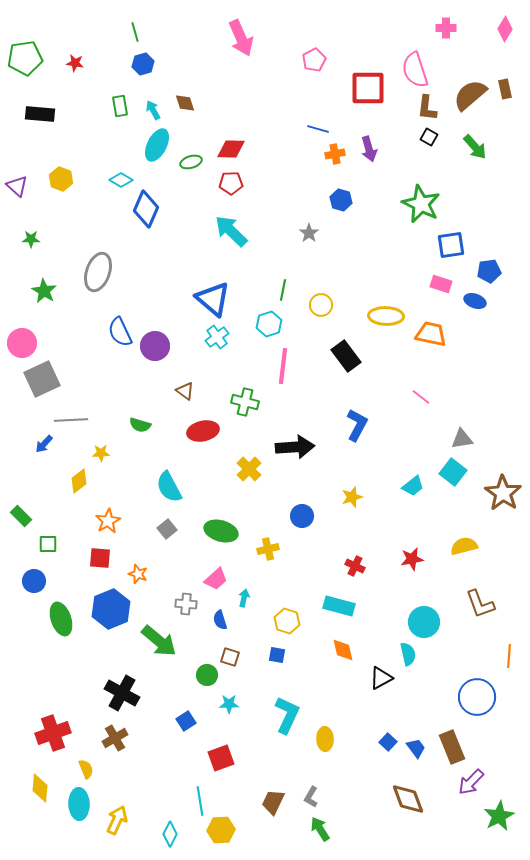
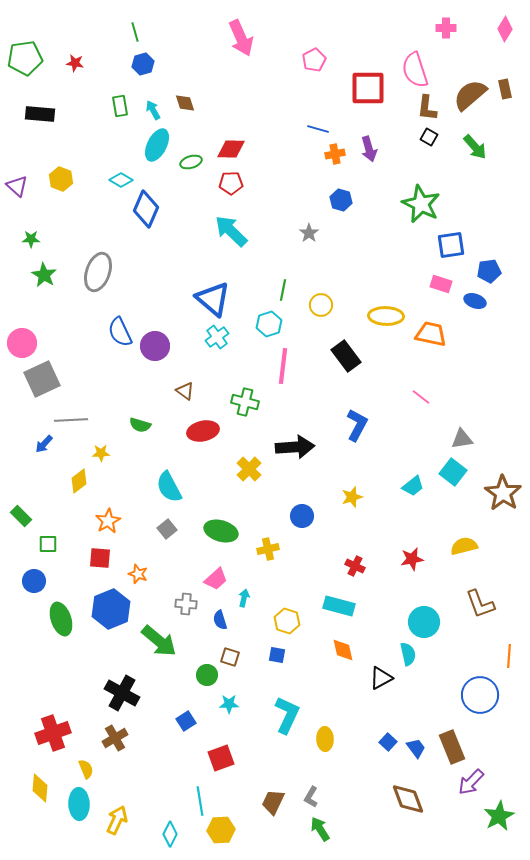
green star at (44, 291): moved 16 px up
blue circle at (477, 697): moved 3 px right, 2 px up
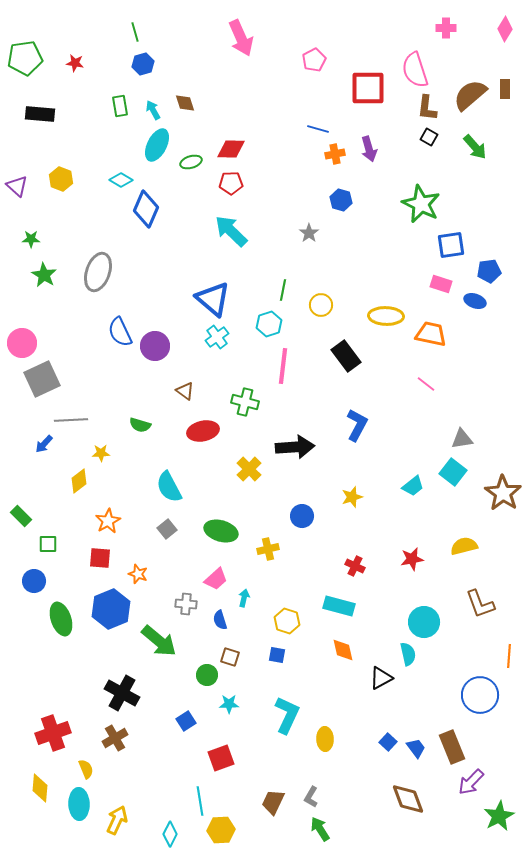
brown rectangle at (505, 89): rotated 12 degrees clockwise
pink line at (421, 397): moved 5 px right, 13 px up
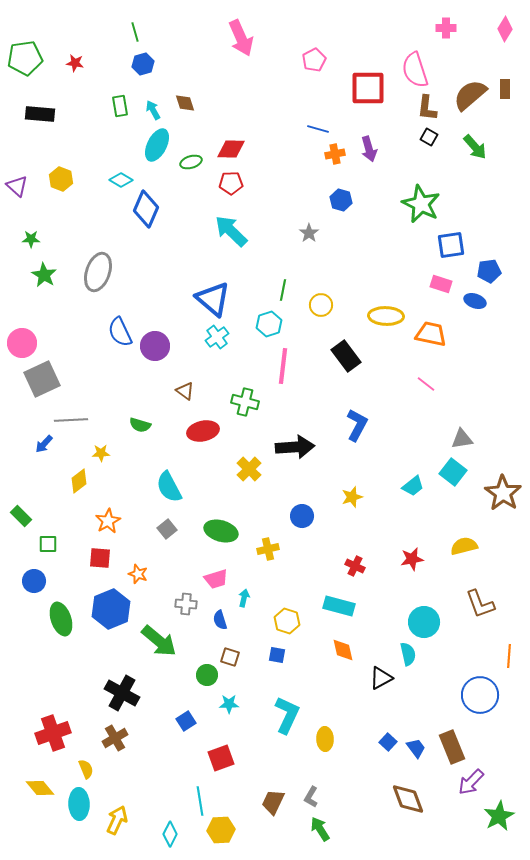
pink trapezoid at (216, 579): rotated 25 degrees clockwise
yellow diamond at (40, 788): rotated 44 degrees counterclockwise
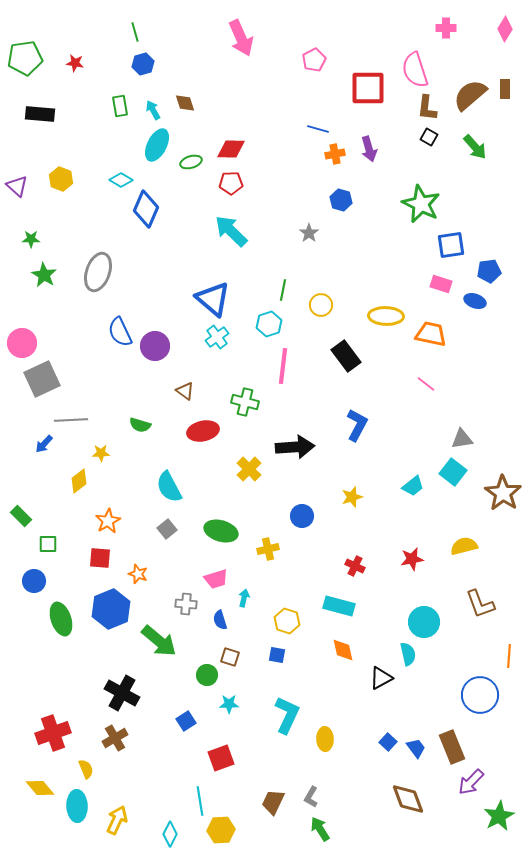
cyan ellipse at (79, 804): moved 2 px left, 2 px down
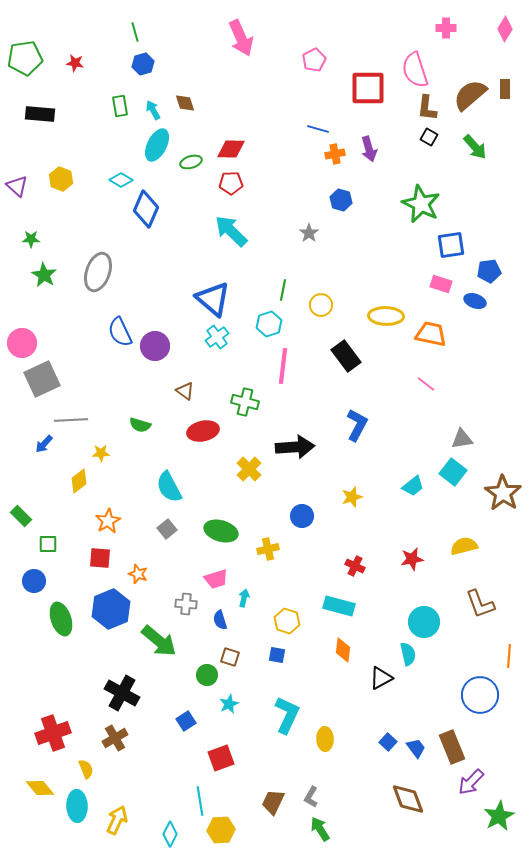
orange diamond at (343, 650): rotated 20 degrees clockwise
cyan star at (229, 704): rotated 24 degrees counterclockwise
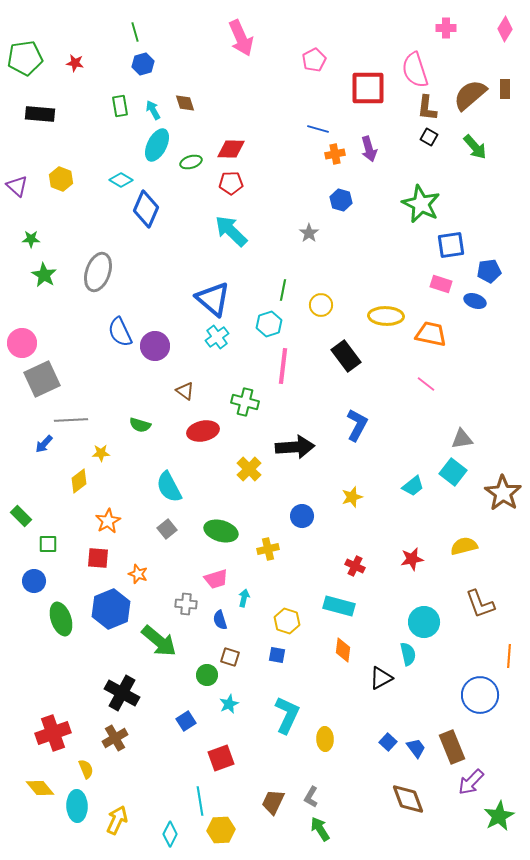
red square at (100, 558): moved 2 px left
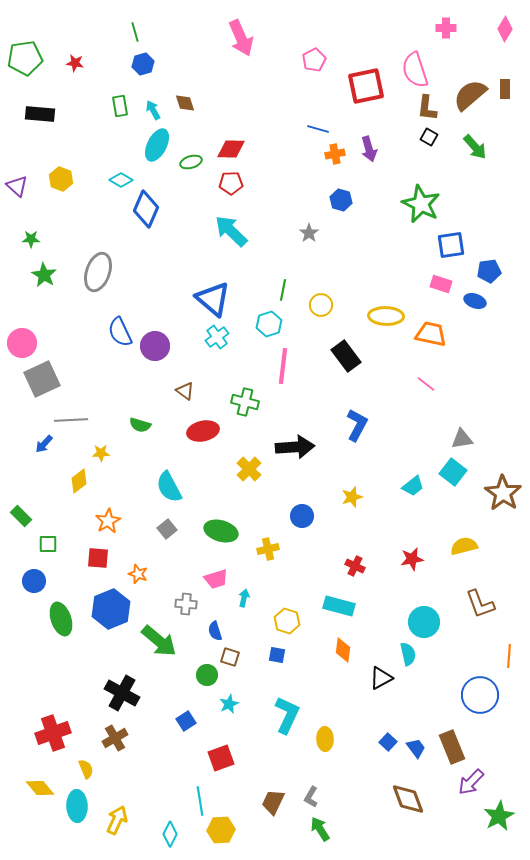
red square at (368, 88): moved 2 px left, 2 px up; rotated 12 degrees counterclockwise
blue semicircle at (220, 620): moved 5 px left, 11 px down
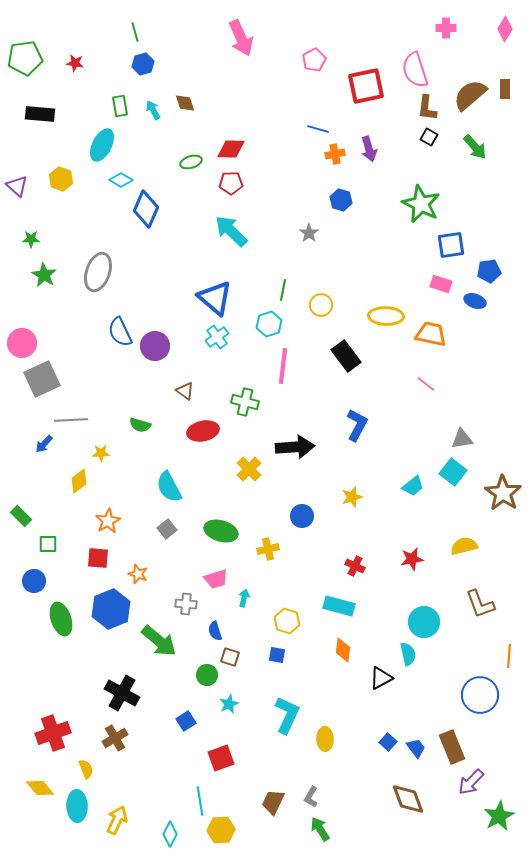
cyan ellipse at (157, 145): moved 55 px left
blue triangle at (213, 299): moved 2 px right, 1 px up
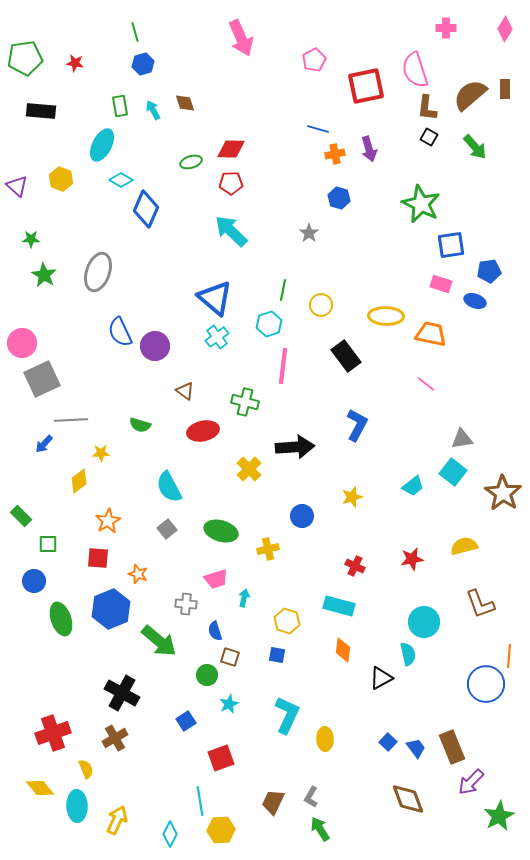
black rectangle at (40, 114): moved 1 px right, 3 px up
blue hexagon at (341, 200): moved 2 px left, 2 px up
blue circle at (480, 695): moved 6 px right, 11 px up
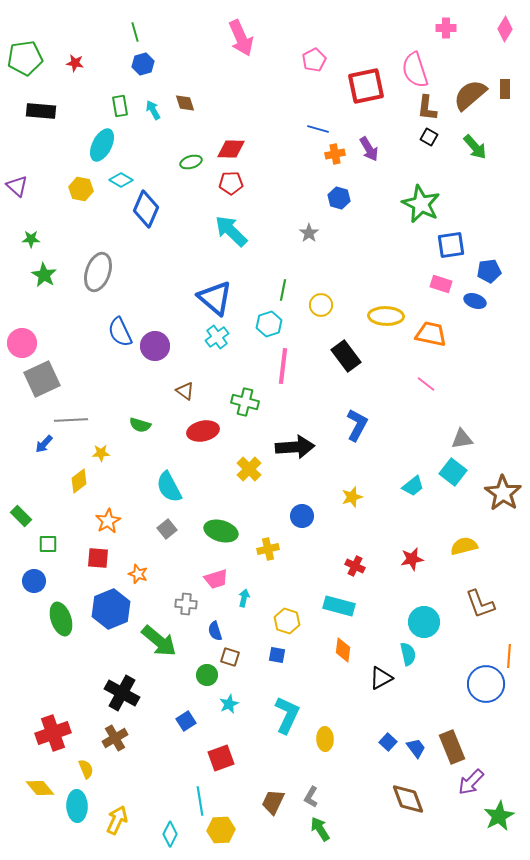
purple arrow at (369, 149): rotated 15 degrees counterclockwise
yellow hexagon at (61, 179): moved 20 px right, 10 px down; rotated 10 degrees counterclockwise
